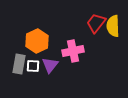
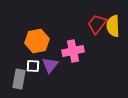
red trapezoid: moved 1 px right, 1 px down
orange hexagon: rotated 15 degrees clockwise
gray rectangle: moved 15 px down
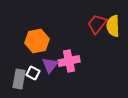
pink cross: moved 4 px left, 10 px down
white square: moved 7 px down; rotated 24 degrees clockwise
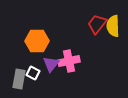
orange hexagon: rotated 10 degrees clockwise
purple triangle: moved 1 px right, 1 px up
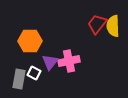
orange hexagon: moved 7 px left
purple triangle: moved 1 px left, 2 px up
white square: moved 1 px right
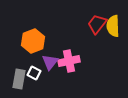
orange hexagon: moved 3 px right; rotated 20 degrees counterclockwise
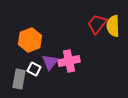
orange hexagon: moved 3 px left, 1 px up
white square: moved 4 px up
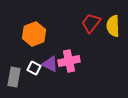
red trapezoid: moved 6 px left, 1 px up
orange hexagon: moved 4 px right, 6 px up
purple triangle: moved 2 px down; rotated 42 degrees counterclockwise
white square: moved 1 px up
gray rectangle: moved 5 px left, 2 px up
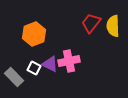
gray rectangle: rotated 54 degrees counterclockwise
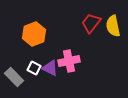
yellow semicircle: rotated 10 degrees counterclockwise
purple triangle: moved 4 px down
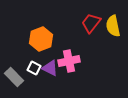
orange hexagon: moved 7 px right, 5 px down
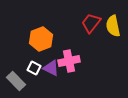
purple triangle: moved 1 px right
gray rectangle: moved 2 px right, 4 px down
